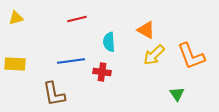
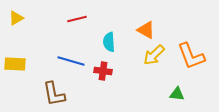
yellow triangle: rotated 14 degrees counterclockwise
blue line: rotated 24 degrees clockwise
red cross: moved 1 px right, 1 px up
green triangle: rotated 49 degrees counterclockwise
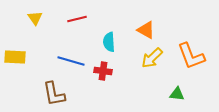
yellow triangle: moved 19 px right; rotated 35 degrees counterclockwise
yellow arrow: moved 2 px left, 3 px down
yellow rectangle: moved 7 px up
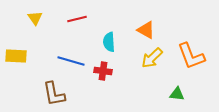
yellow rectangle: moved 1 px right, 1 px up
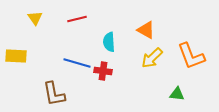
blue line: moved 6 px right, 2 px down
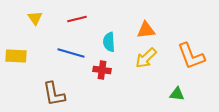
orange triangle: rotated 36 degrees counterclockwise
yellow arrow: moved 6 px left
blue line: moved 6 px left, 10 px up
red cross: moved 1 px left, 1 px up
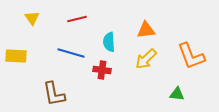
yellow triangle: moved 3 px left
yellow arrow: moved 1 px down
